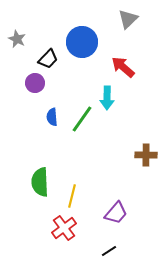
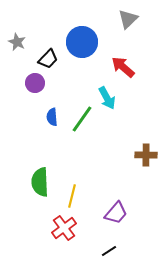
gray star: moved 3 px down
cyan arrow: rotated 30 degrees counterclockwise
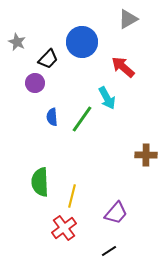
gray triangle: rotated 15 degrees clockwise
